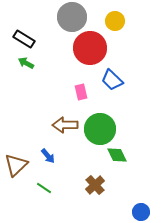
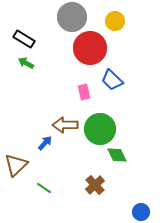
pink rectangle: moved 3 px right
blue arrow: moved 3 px left, 13 px up; rotated 98 degrees counterclockwise
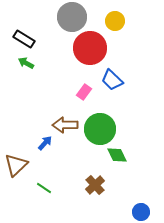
pink rectangle: rotated 49 degrees clockwise
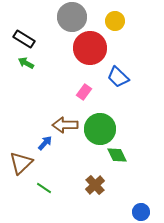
blue trapezoid: moved 6 px right, 3 px up
brown triangle: moved 5 px right, 2 px up
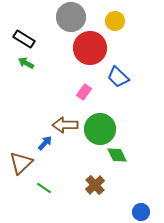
gray circle: moved 1 px left
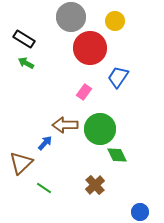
blue trapezoid: rotated 80 degrees clockwise
blue circle: moved 1 px left
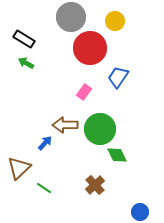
brown triangle: moved 2 px left, 5 px down
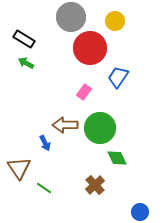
green circle: moved 1 px up
blue arrow: rotated 112 degrees clockwise
green diamond: moved 3 px down
brown triangle: rotated 20 degrees counterclockwise
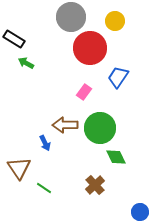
black rectangle: moved 10 px left
green diamond: moved 1 px left, 1 px up
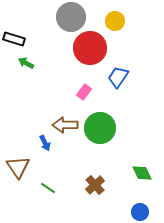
black rectangle: rotated 15 degrees counterclockwise
green diamond: moved 26 px right, 16 px down
brown triangle: moved 1 px left, 1 px up
green line: moved 4 px right
